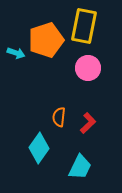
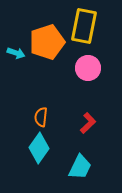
orange pentagon: moved 1 px right, 2 px down
orange semicircle: moved 18 px left
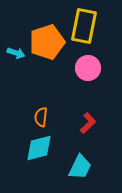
cyan diamond: rotated 40 degrees clockwise
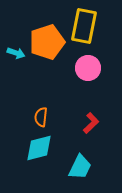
red L-shape: moved 3 px right
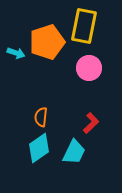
pink circle: moved 1 px right
cyan diamond: rotated 20 degrees counterclockwise
cyan trapezoid: moved 6 px left, 15 px up
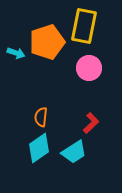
cyan trapezoid: rotated 32 degrees clockwise
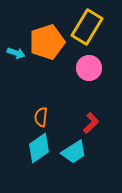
yellow rectangle: moved 3 px right, 1 px down; rotated 20 degrees clockwise
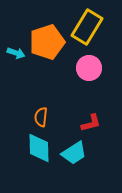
red L-shape: rotated 30 degrees clockwise
cyan diamond: rotated 56 degrees counterclockwise
cyan trapezoid: moved 1 px down
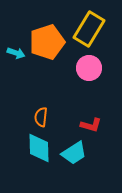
yellow rectangle: moved 2 px right, 2 px down
red L-shape: moved 2 px down; rotated 30 degrees clockwise
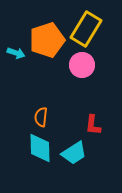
yellow rectangle: moved 3 px left
orange pentagon: moved 2 px up
pink circle: moved 7 px left, 3 px up
red L-shape: moved 2 px right; rotated 80 degrees clockwise
cyan diamond: moved 1 px right
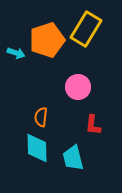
pink circle: moved 4 px left, 22 px down
cyan diamond: moved 3 px left
cyan trapezoid: moved 1 px left, 5 px down; rotated 108 degrees clockwise
